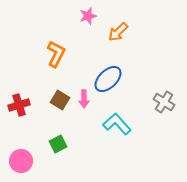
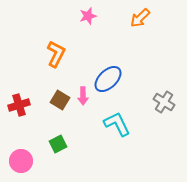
orange arrow: moved 22 px right, 14 px up
pink arrow: moved 1 px left, 3 px up
cyan L-shape: rotated 16 degrees clockwise
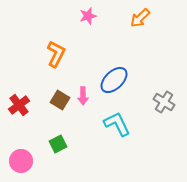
blue ellipse: moved 6 px right, 1 px down
red cross: rotated 20 degrees counterclockwise
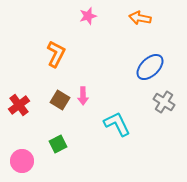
orange arrow: rotated 55 degrees clockwise
blue ellipse: moved 36 px right, 13 px up
pink circle: moved 1 px right
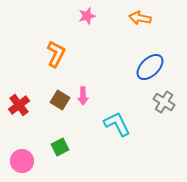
pink star: moved 1 px left
green square: moved 2 px right, 3 px down
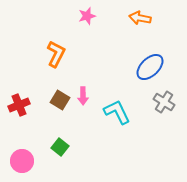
red cross: rotated 15 degrees clockwise
cyan L-shape: moved 12 px up
green square: rotated 24 degrees counterclockwise
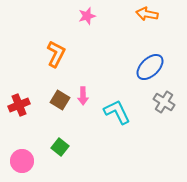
orange arrow: moved 7 px right, 4 px up
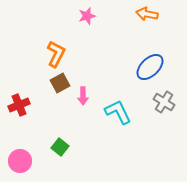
brown square: moved 17 px up; rotated 30 degrees clockwise
cyan L-shape: moved 1 px right
pink circle: moved 2 px left
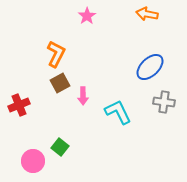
pink star: rotated 18 degrees counterclockwise
gray cross: rotated 25 degrees counterclockwise
pink circle: moved 13 px right
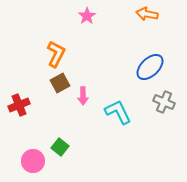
gray cross: rotated 15 degrees clockwise
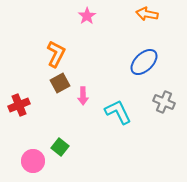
blue ellipse: moved 6 px left, 5 px up
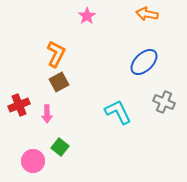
brown square: moved 1 px left, 1 px up
pink arrow: moved 36 px left, 18 px down
